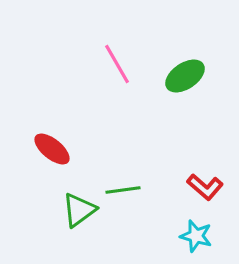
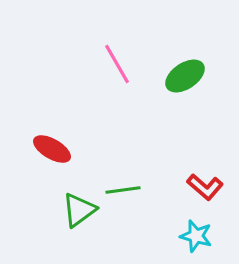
red ellipse: rotated 9 degrees counterclockwise
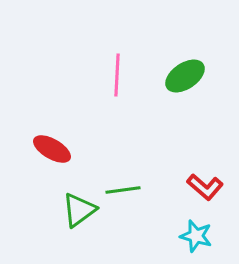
pink line: moved 11 px down; rotated 33 degrees clockwise
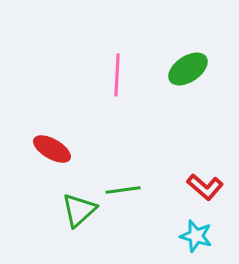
green ellipse: moved 3 px right, 7 px up
green triangle: rotated 6 degrees counterclockwise
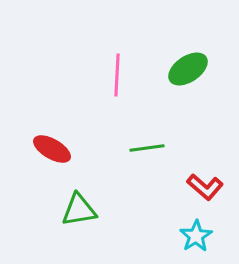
green line: moved 24 px right, 42 px up
green triangle: rotated 33 degrees clockwise
cyan star: rotated 24 degrees clockwise
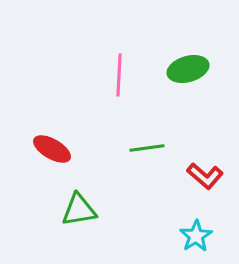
green ellipse: rotated 18 degrees clockwise
pink line: moved 2 px right
red L-shape: moved 11 px up
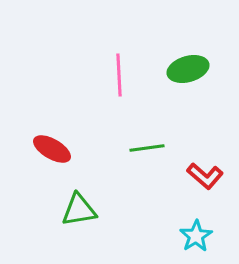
pink line: rotated 6 degrees counterclockwise
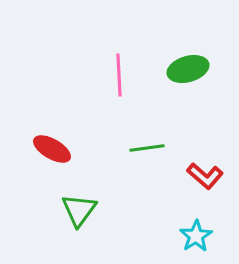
green triangle: rotated 45 degrees counterclockwise
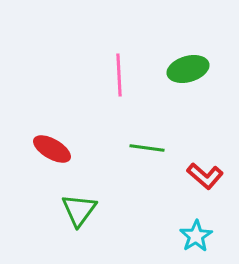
green line: rotated 16 degrees clockwise
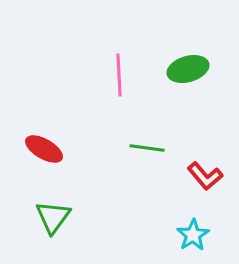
red ellipse: moved 8 px left
red L-shape: rotated 9 degrees clockwise
green triangle: moved 26 px left, 7 px down
cyan star: moved 3 px left, 1 px up
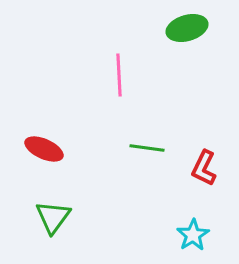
green ellipse: moved 1 px left, 41 px up
red ellipse: rotated 6 degrees counterclockwise
red L-shape: moved 1 px left, 8 px up; rotated 66 degrees clockwise
